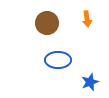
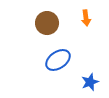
orange arrow: moved 1 px left, 1 px up
blue ellipse: rotated 35 degrees counterclockwise
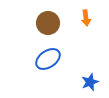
brown circle: moved 1 px right
blue ellipse: moved 10 px left, 1 px up
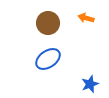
orange arrow: rotated 112 degrees clockwise
blue star: moved 2 px down
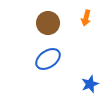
orange arrow: rotated 91 degrees counterclockwise
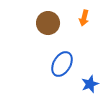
orange arrow: moved 2 px left
blue ellipse: moved 14 px right, 5 px down; rotated 25 degrees counterclockwise
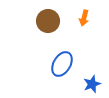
brown circle: moved 2 px up
blue star: moved 2 px right
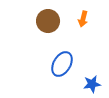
orange arrow: moved 1 px left, 1 px down
blue star: rotated 12 degrees clockwise
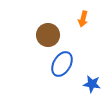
brown circle: moved 14 px down
blue star: rotated 18 degrees clockwise
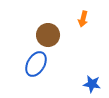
blue ellipse: moved 26 px left
